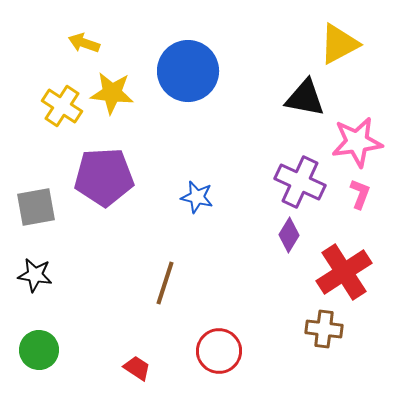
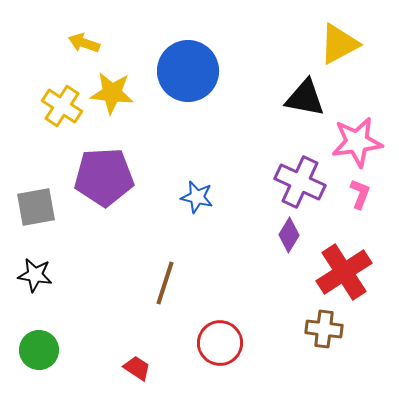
red circle: moved 1 px right, 8 px up
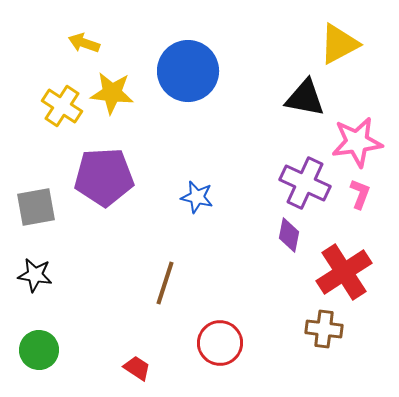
purple cross: moved 5 px right, 1 px down
purple diamond: rotated 20 degrees counterclockwise
